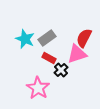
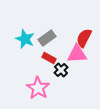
pink triangle: rotated 15 degrees clockwise
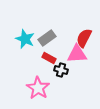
black cross: rotated 32 degrees counterclockwise
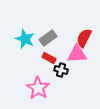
gray rectangle: moved 1 px right
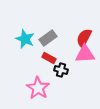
pink triangle: moved 8 px right
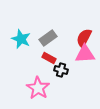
cyan star: moved 4 px left
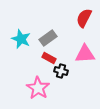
red semicircle: moved 20 px up
black cross: moved 1 px down
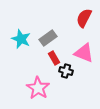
pink triangle: moved 1 px left, 1 px up; rotated 25 degrees clockwise
red rectangle: moved 5 px right; rotated 32 degrees clockwise
black cross: moved 5 px right
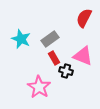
gray rectangle: moved 2 px right, 1 px down
pink triangle: moved 1 px left, 3 px down
pink star: moved 1 px right, 1 px up
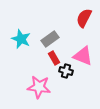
pink star: rotated 25 degrees counterclockwise
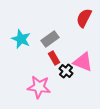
pink triangle: moved 6 px down
black cross: rotated 24 degrees clockwise
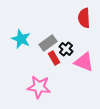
red semicircle: rotated 30 degrees counterclockwise
gray rectangle: moved 2 px left, 4 px down
pink triangle: moved 1 px right
black cross: moved 22 px up
